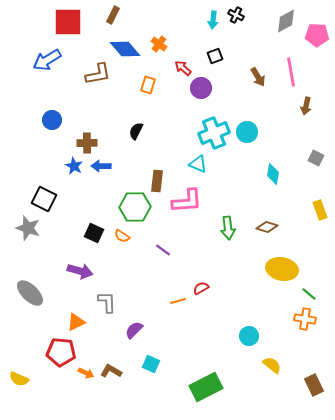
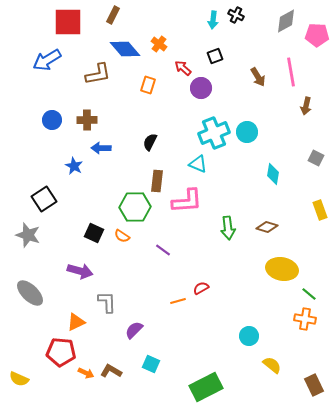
black semicircle at (136, 131): moved 14 px right, 11 px down
brown cross at (87, 143): moved 23 px up
blue arrow at (101, 166): moved 18 px up
black square at (44, 199): rotated 30 degrees clockwise
gray star at (28, 228): moved 7 px down
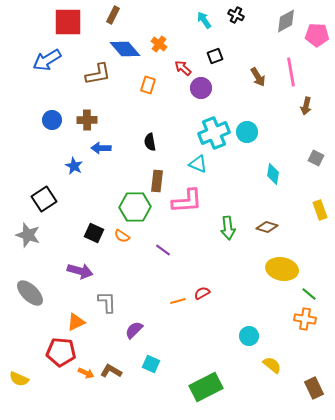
cyan arrow at (213, 20): moved 9 px left; rotated 138 degrees clockwise
black semicircle at (150, 142): rotated 36 degrees counterclockwise
red semicircle at (201, 288): moved 1 px right, 5 px down
brown rectangle at (314, 385): moved 3 px down
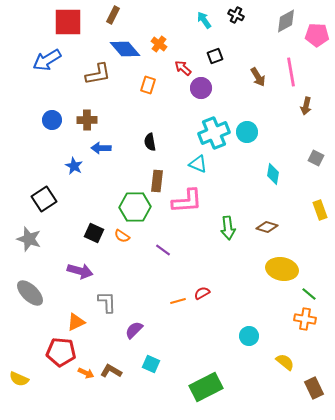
gray star at (28, 235): moved 1 px right, 4 px down
yellow semicircle at (272, 365): moved 13 px right, 3 px up
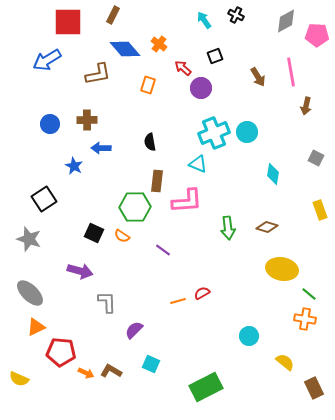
blue circle at (52, 120): moved 2 px left, 4 px down
orange triangle at (76, 322): moved 40 px left, 5 px down
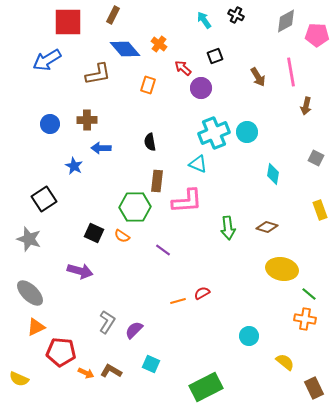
gray L-shape at (107, 302): moved 20 px down; rotated 35 degrees clockwise
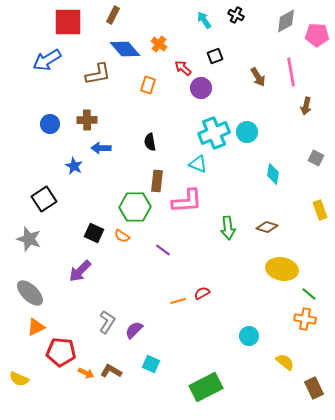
purple arrow at (80, 271): rotated 120 degrees clockwise
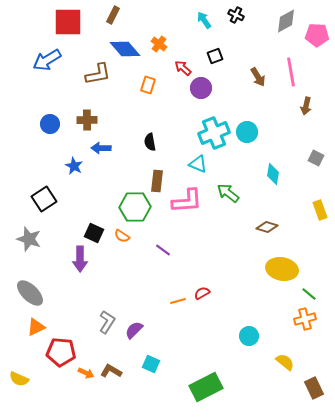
green arrow at (228, 228): moved 35 px up; rotated 135 degrees clockwise
purple arrow at (80, 271): moved 12 px up; rotated 45 degrees counterclockwise
orange cross at (305, 319): rotated 25 degrees counterclockwise
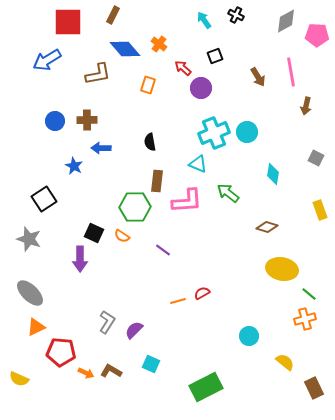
blue circle at (50, 124): moved 5 px right, 3 px up
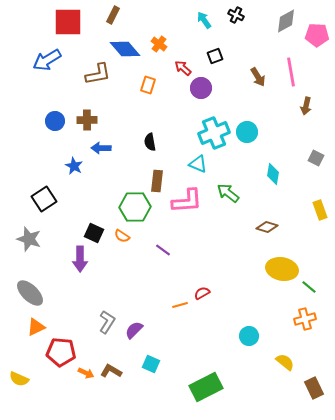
green line at (309, 294): moved 7 px up
orange line at (178, 301): moved 2 px right, 4 px down
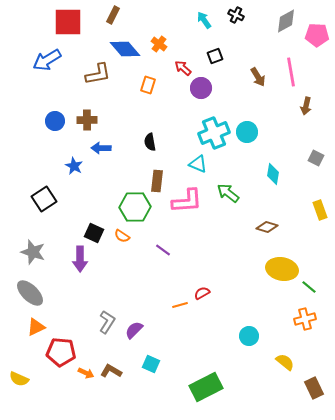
gray star at (29, 239): moved 4 px right, 13 px down
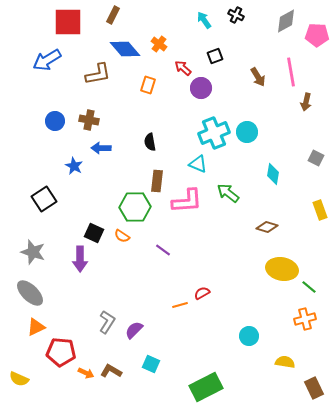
brown arrow at (306, 106): moved 4 px up
brown cross at (87, 120): moved 2 px right; rotated 12 degrees clockwise
yellow semicircle at (285, 362): rotated 30 degrees counterclockwise
